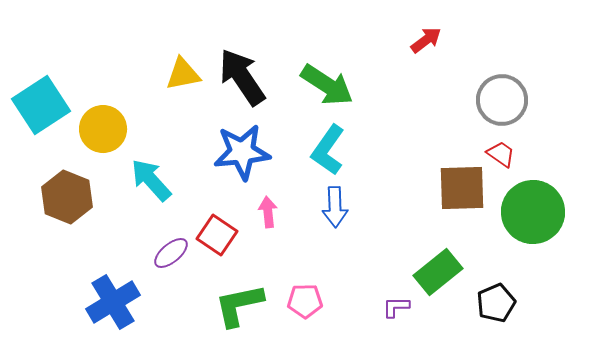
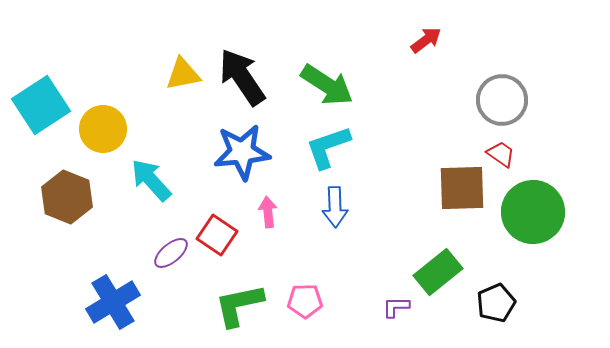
cyan L-shape: moved 3 px up; rotated 36 degrees clockwise
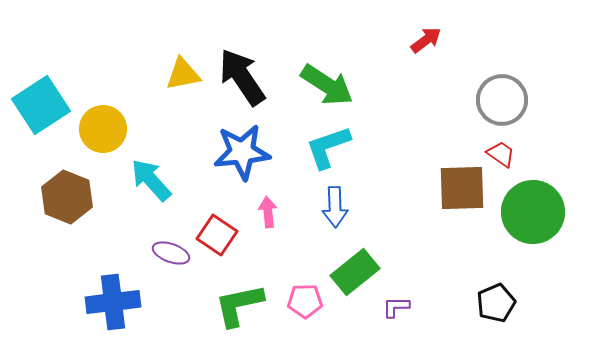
purple ellipse: rotated 60 degrees clockwise
green rectangle: moved 83 px left
blue cross: rotated 24 degrees clockwise
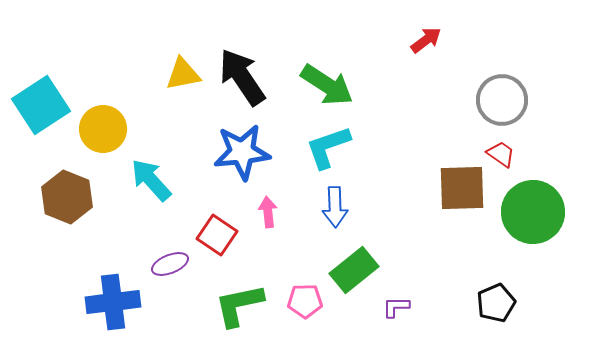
purple ellipse: moved 1 px left, 11 px down; rotated 42 degrees counterclockwise
green rectangle: moved 1 px left, 2 px up
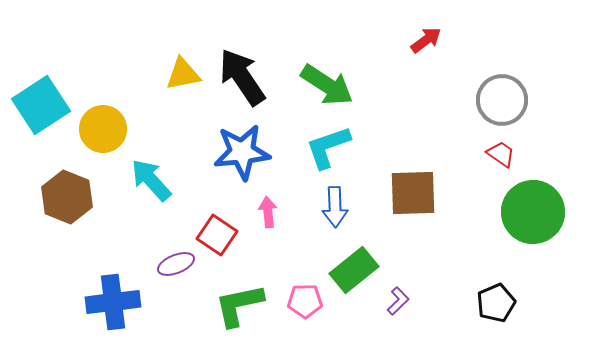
brown square: moved 49 px left, 5 px down
purple ellipse: moved 6 px right
purple L-shape: moved 2 px right, 6 px up; rotated 136 degrees clockwise
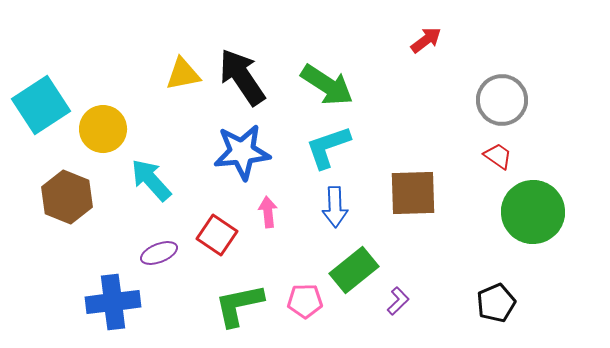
red trapezoid: moved 3 px left, 2 px down
purple ellipse: moved 17 px left, 11 px up
